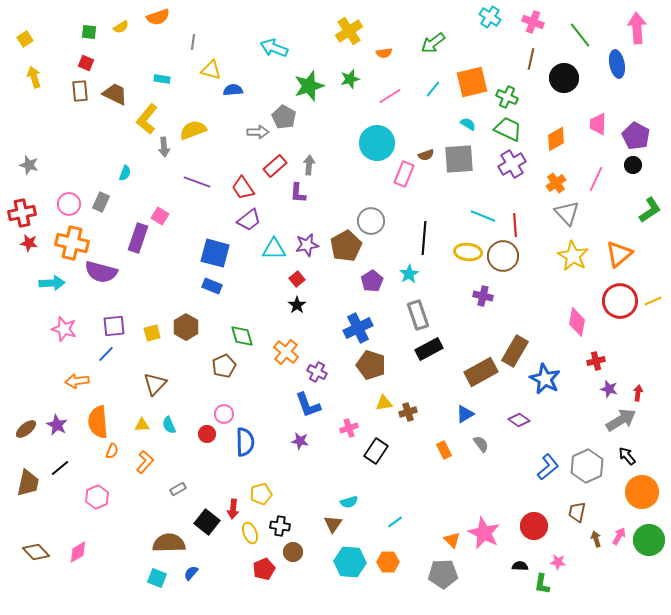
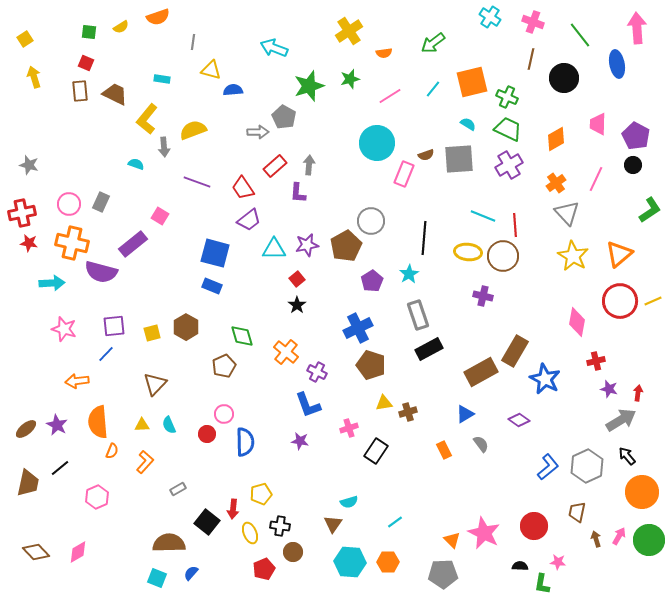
purple cross at (512, 164): moved 3 px left, 1 px down
cyan semicircle at (125, 173): moved 11 px right, 9 px up; rotated 91 degrees counterclockwise
purple rectangle at (138, 238): moved 5 px left, 6 px down; rotated 32 degrees clockwise
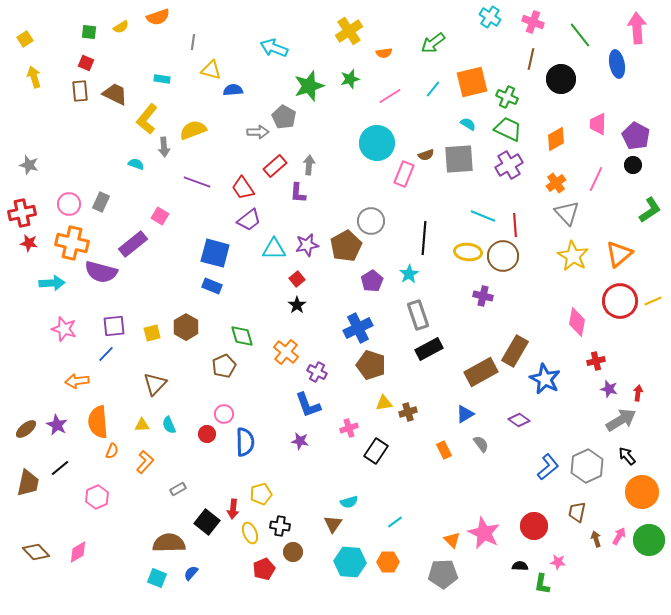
black circle at (564, 78): moved 3 px left, 1 px down
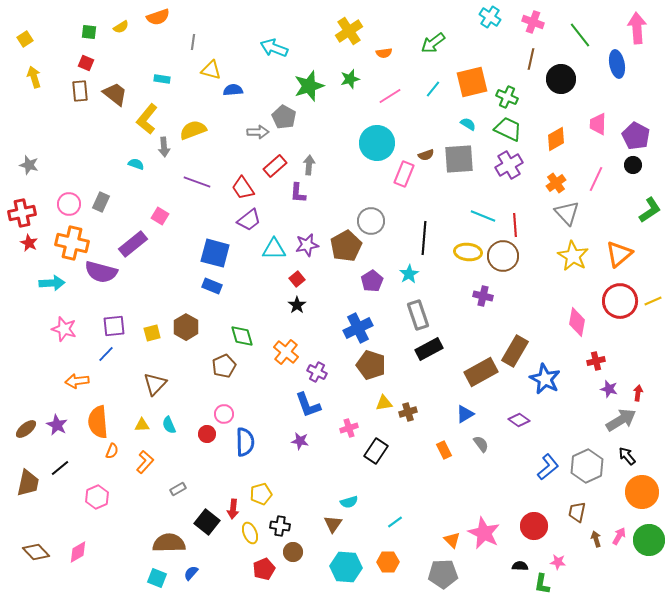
brown trapezoid at (115, 94): rotated 12 degrees clockwise
red star at (29, 243): rotated 18 degrees clockwise
cyan hexagon at (350, 562): moved 4 px left, 5 px down
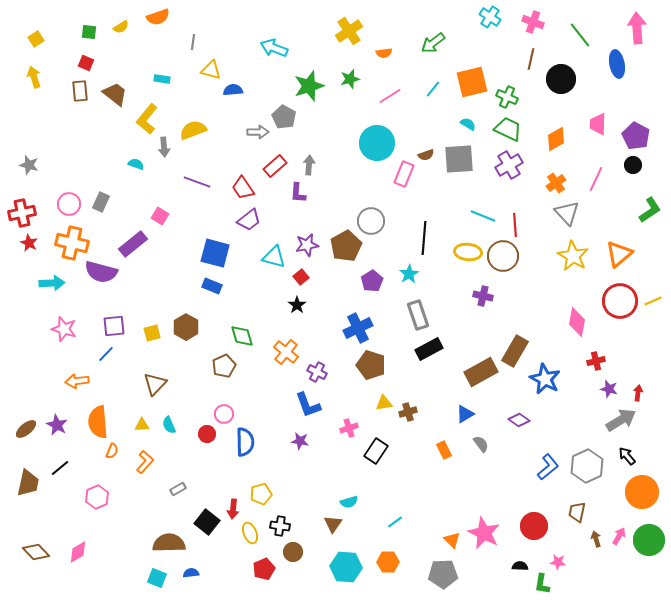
yellow square at (25, 39): moved 11 px right
cyan triangle at (274, 249): moved 8 px down; rotated 15 degrees clockwise
red square at (297, 279): moved 4 px right, 2 px up
blue semicircle at (191, 573): rotated 42 degrees clockwise
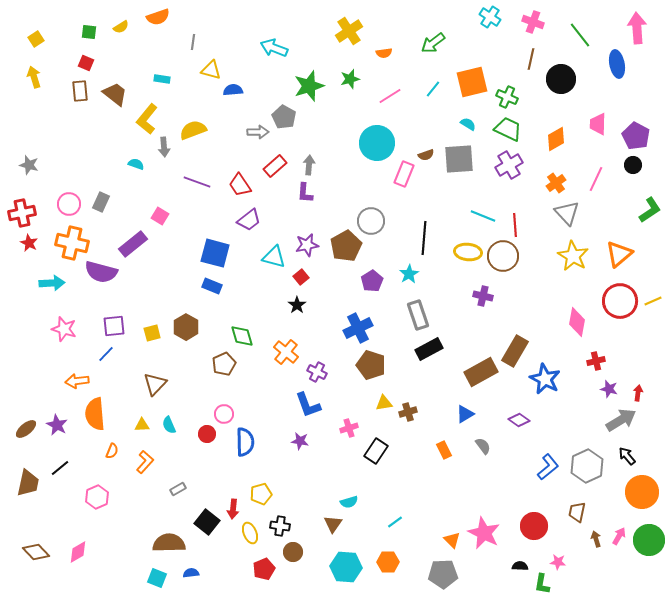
red trapezoid at (243, 188): moved 3 px left, 3 px up
purple L-shape at (298, 193): moved 7 px right
brown pentagon at (224, 366): moved 2 px up
orange semicircle at (98, 422): moved 3 px left, 8 px up
gray semicircle at (481, 444): moved 2 px right, 2 px down
